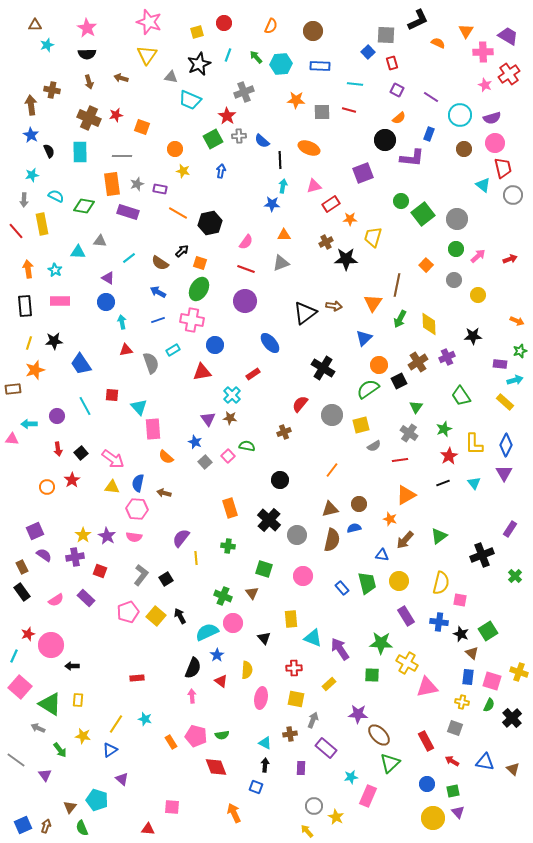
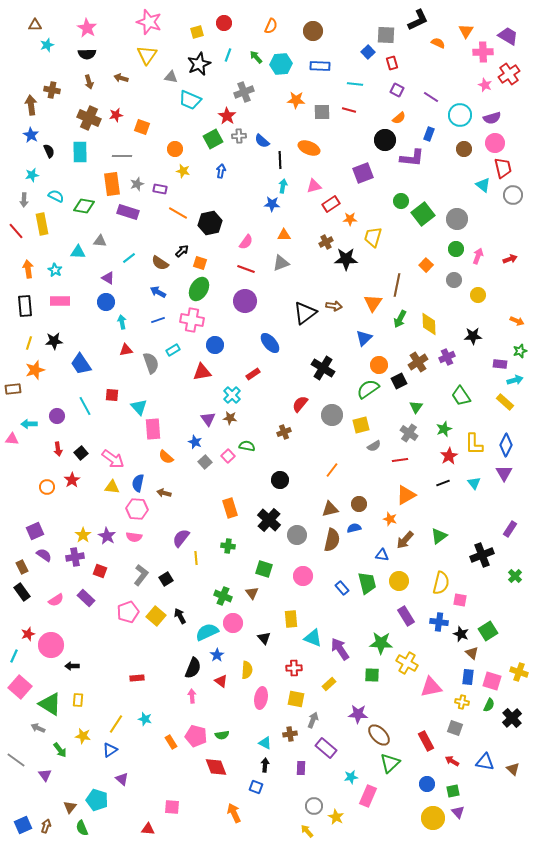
pink arrow at (478, 256): rotated 28 degrees counterclockwise
pink triangle at (427, 687): moved 4 px right
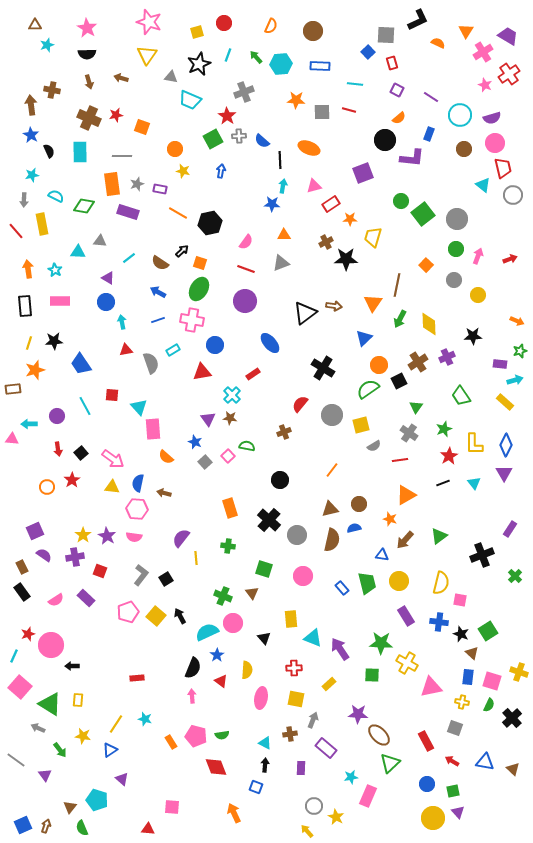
pink cross at (483, 52): rotated 30 degrees counterclockwise
